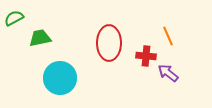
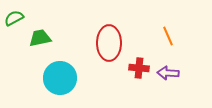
red cross: moved 7 px left, 12 px down
purple arrow: rotated 35 degrees counterclockwise
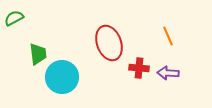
green trapezoid: moved 2 px left, 16 px down; rotated 95 degrees clockwise
red ellipse: rotated 20 degrees counterclockwise
cyan circle: moved 2 px right, 1 px up
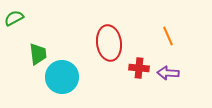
red ellipse: rotated 12 degrees clockwise
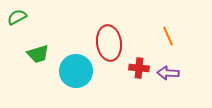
green semicircle: moved 3 px right, 1 px up
green trapezoid: rotated 80 degrees clockwise
cyan circle: moved 14 px right, 6 px up
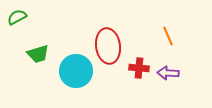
red ellipse: moved 1 px left, 3 px down
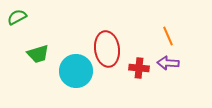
red ellipse: moved 1 px left, 3 px down
purple arrow: moved 10 px up
